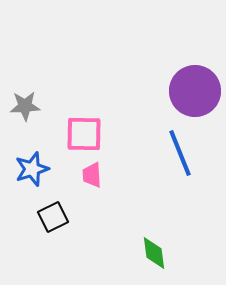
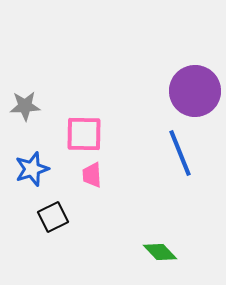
green diamond: moved 6 px right, 1 px up; rotated 36 degrees counterclockwise
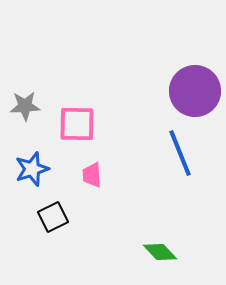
pink square: moved 7 px left, 10 px up
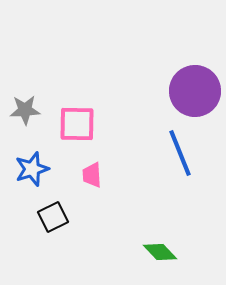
gray star: moved 4 px down
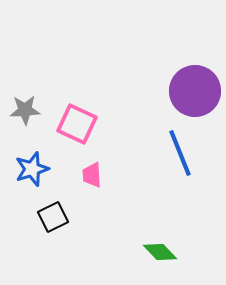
pink square: rotated 24 degrees clockwise
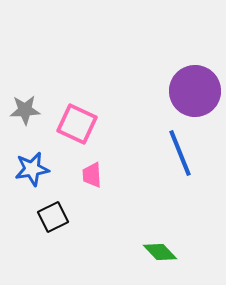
blue star: rotated 8 degrees clockwise
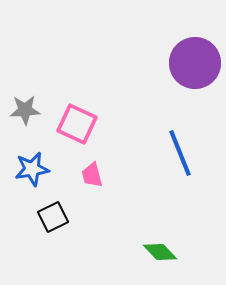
purple circle: moved 28 px up
pink trapezoid: rotated 12 degrees counterclockwise
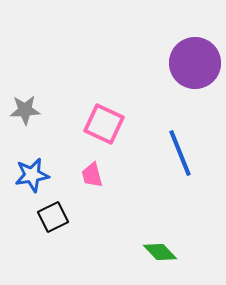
pink square: moved 27 px right
blue star: moved 6 px down
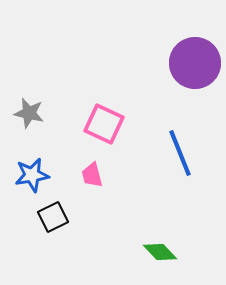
gray star: moved 4 px right, 3 px down; rotated 16 degrees clockwise
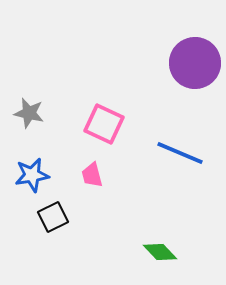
blue line: rotated 45 degrees counterclockwise
